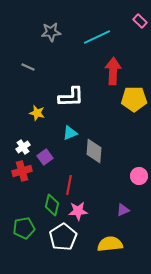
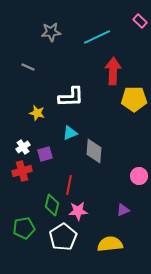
purple square: moved 3 px up; rotated 21 degrees clockwise
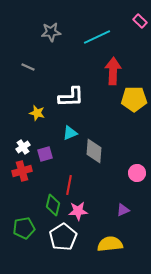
pink circle: moved 2 px left, 3 px up
green diamond: moved 1 px right
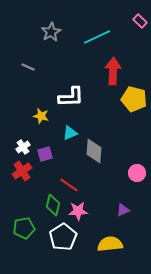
gray star: rotated 24 degrees counterclockwise
yellow pentagon: rotated 15 degrees clockwise
yellow star: moved 4 px right, 3 px down
red cross: rotated 18 degrees counterclockwise
red line: rotated 66 degrees counterclockwise
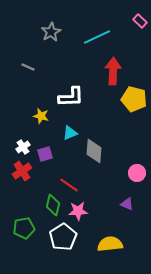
purple triangle: moved 4 px right, 6 px up; rotated 48 degrees clockwise
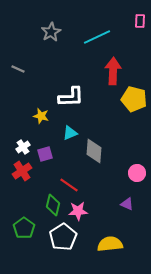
pink rectangle: rotated 48 degrees clockwise
gray line: moved 10 px left, 2 px down
green pentagon: rotated 25 degrees counterclockwise
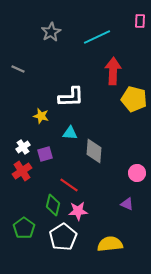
cyan triangle: rotated 28 degrees clockwise
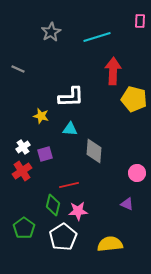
cyan line: rotated 8 degrees clockwise
cyan triangle: moved 4 px up
red line: rotated 48 degrees counterclockwise
